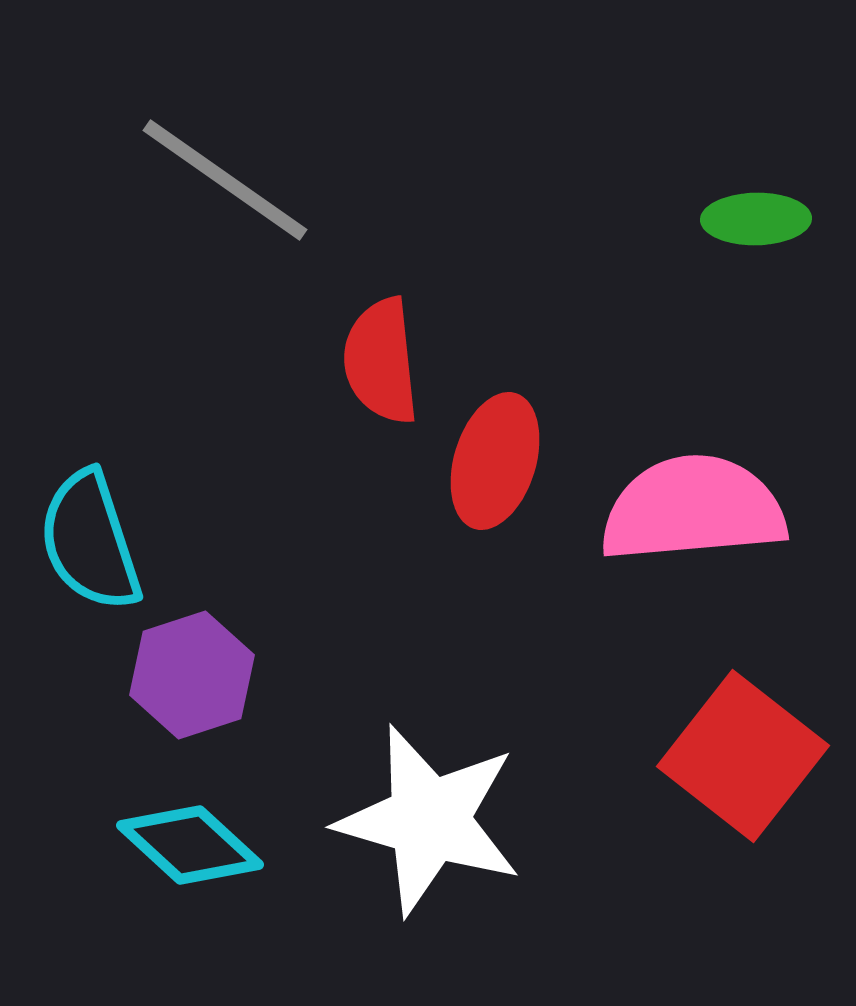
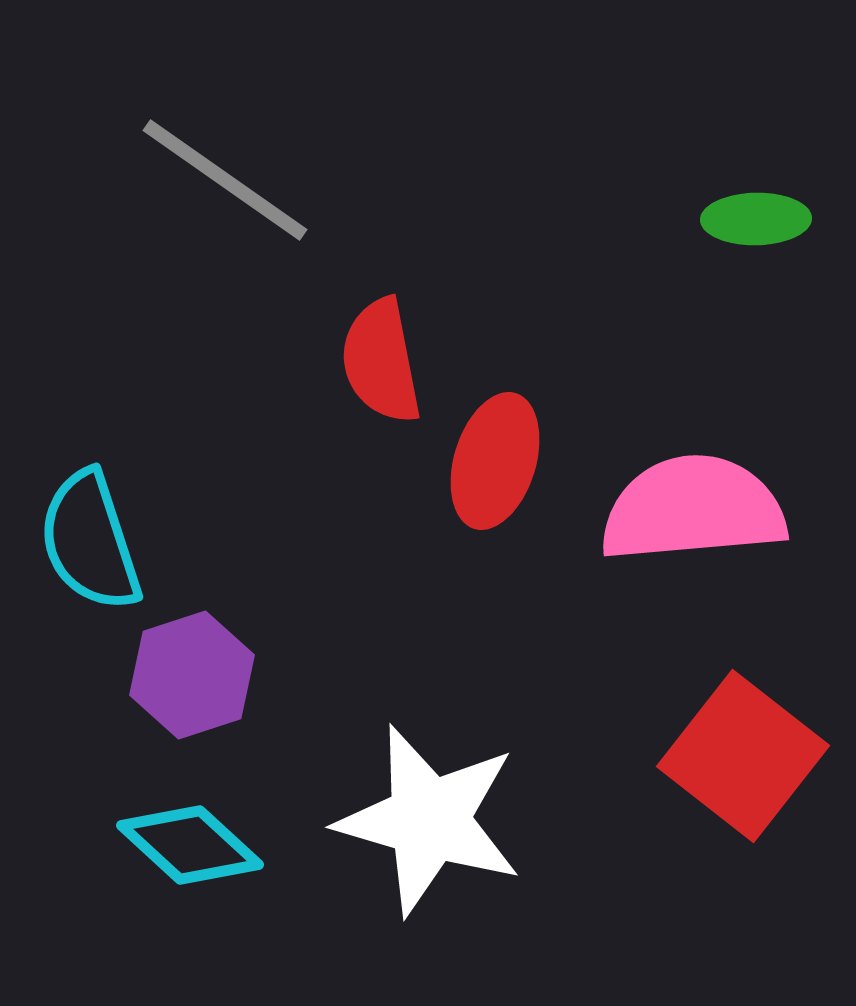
red semicircle: rotated 5 degrees counterclockwise
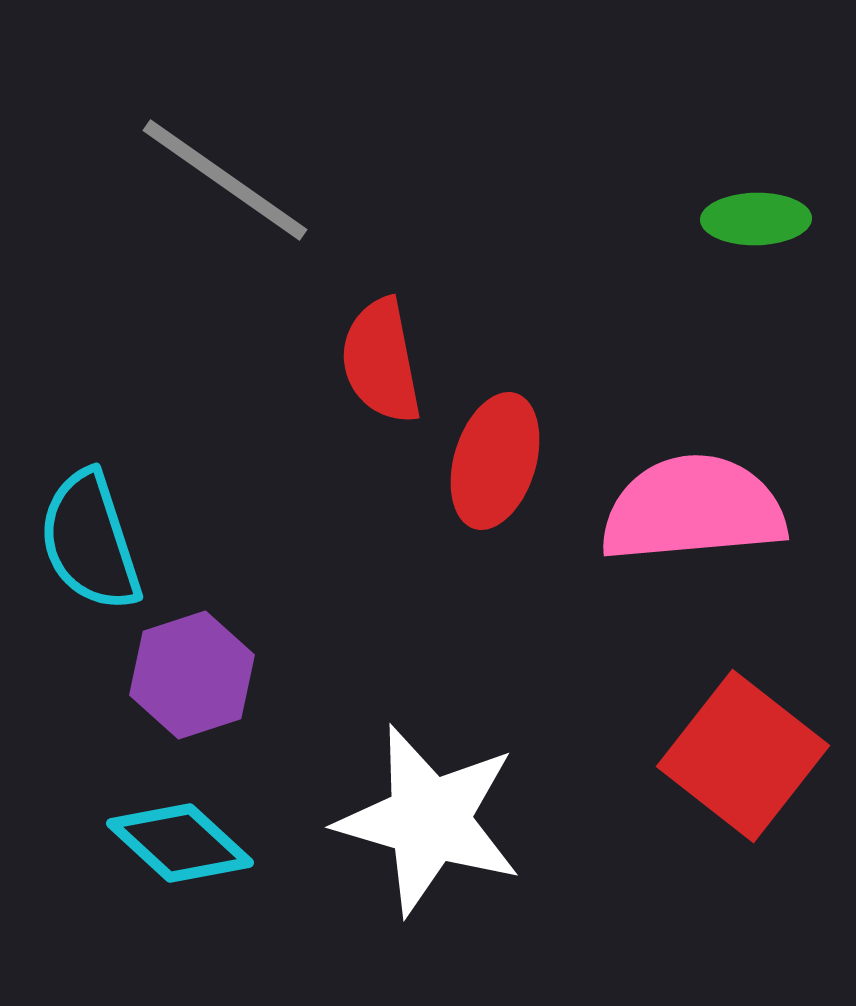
cyan diamond: moved 10 px left, 2 px up
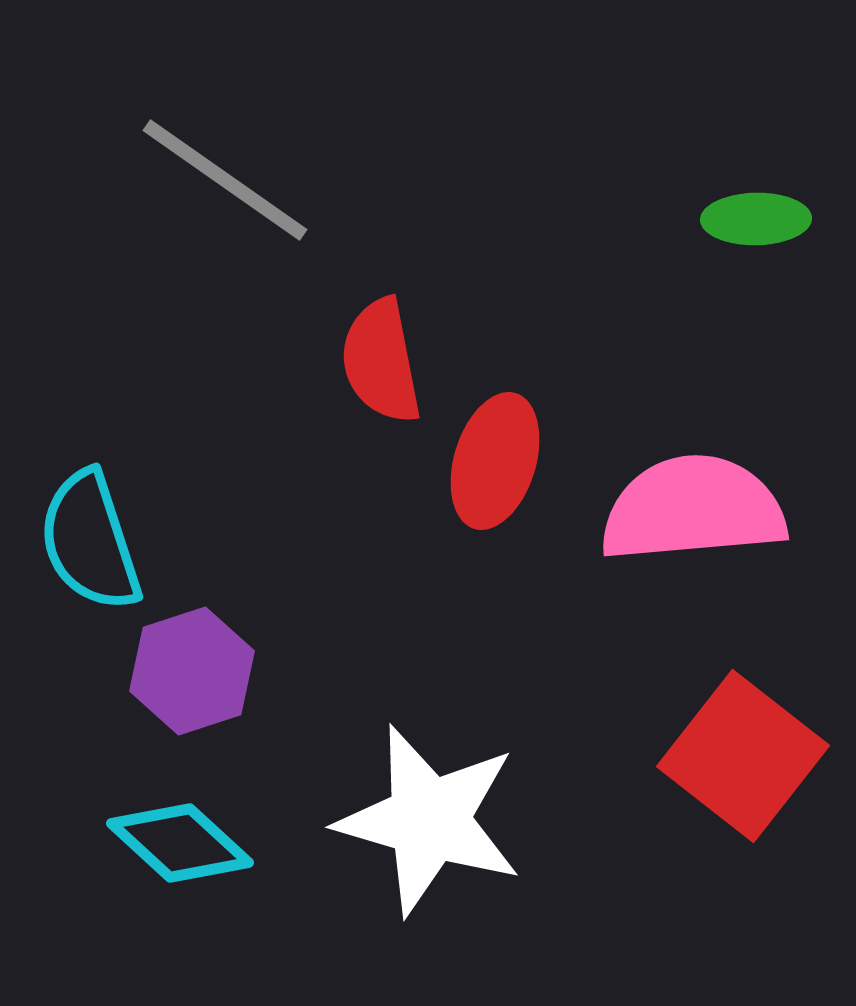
purple hexagon: moved 4 px up
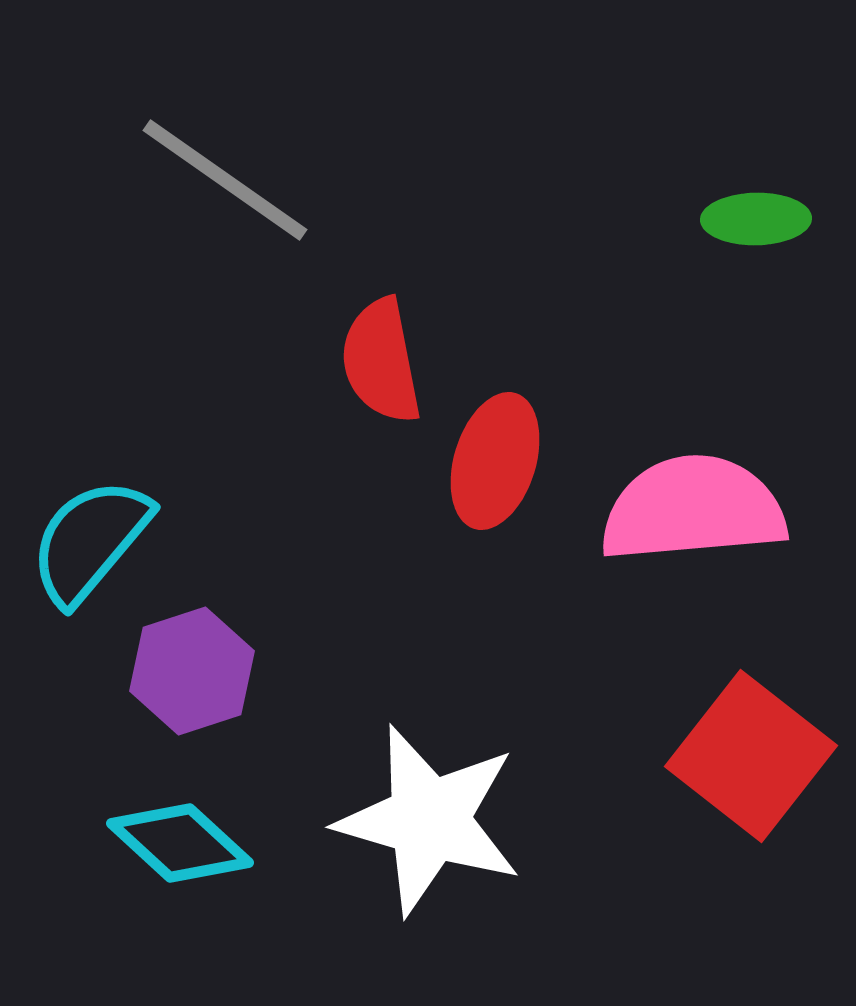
cyan semicircle: rotated 58 degrees clockwise
red square: moved 8 px right
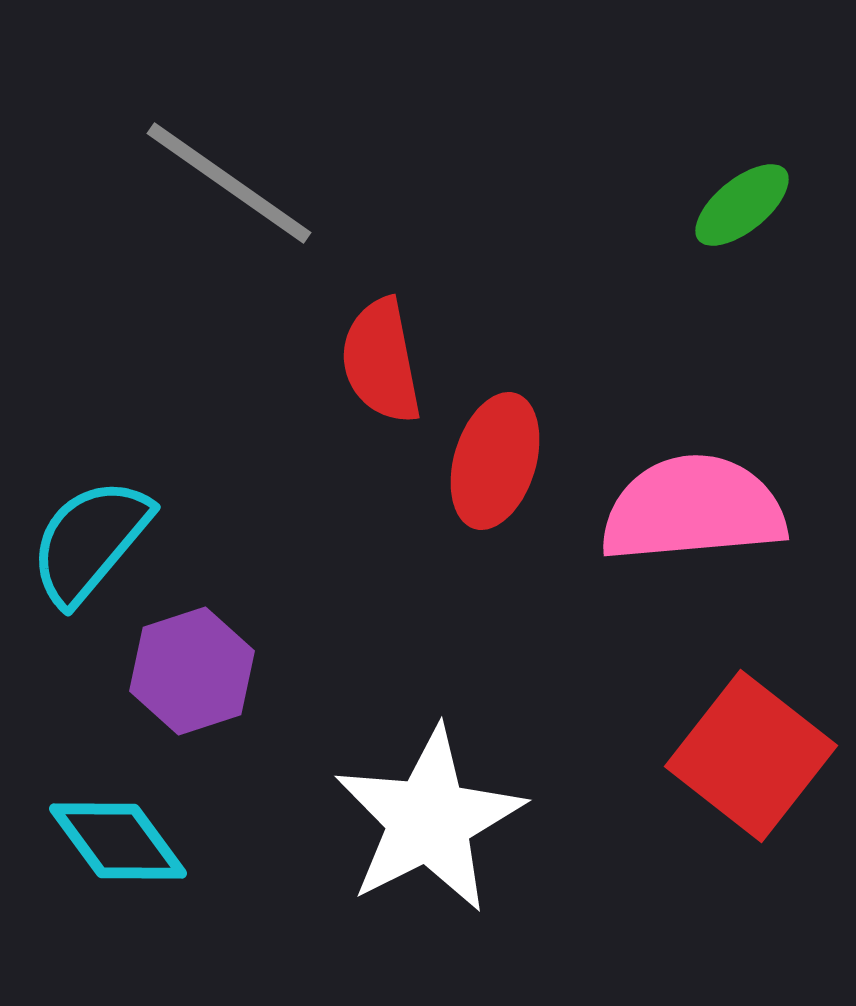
gray line: moved 4 px right, 3 px down
green ellipse: moved 14 px left, 14 px up; rotated 38 degrees counterclockwise
white star: rotated 29 degrees clockwise
cyan diamond: moved 62 px left, 2 px up; rotated 11 degrees clockwise
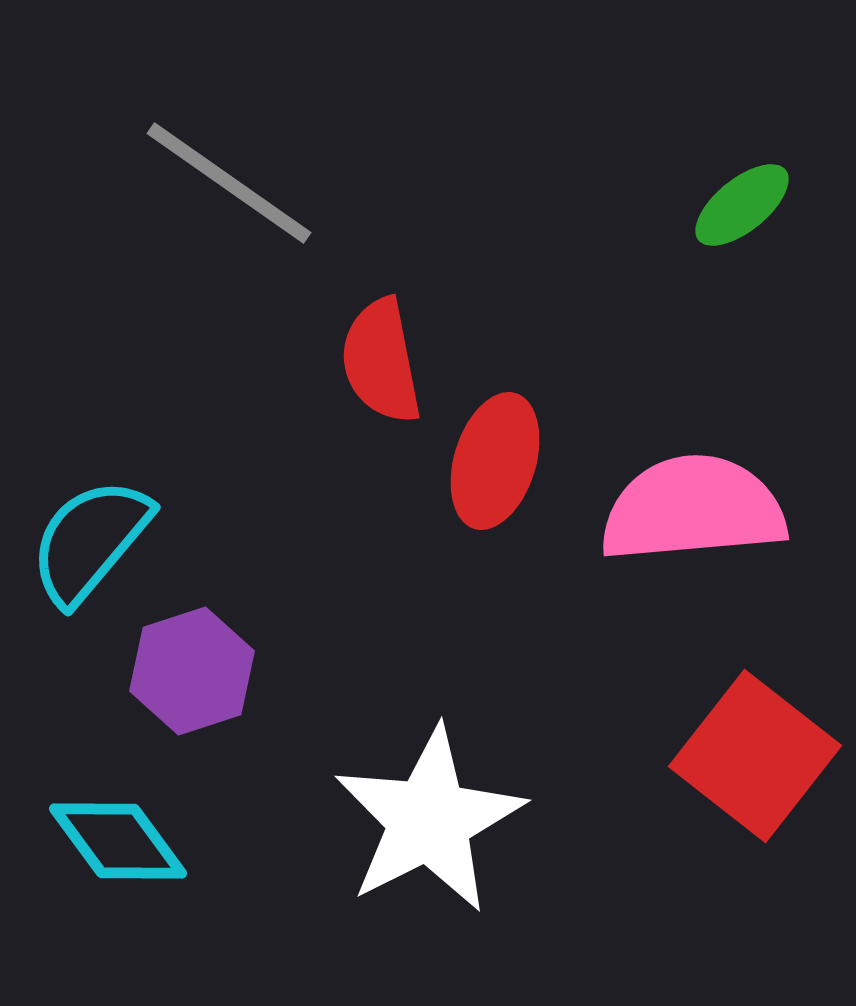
red square: moved 4 px right
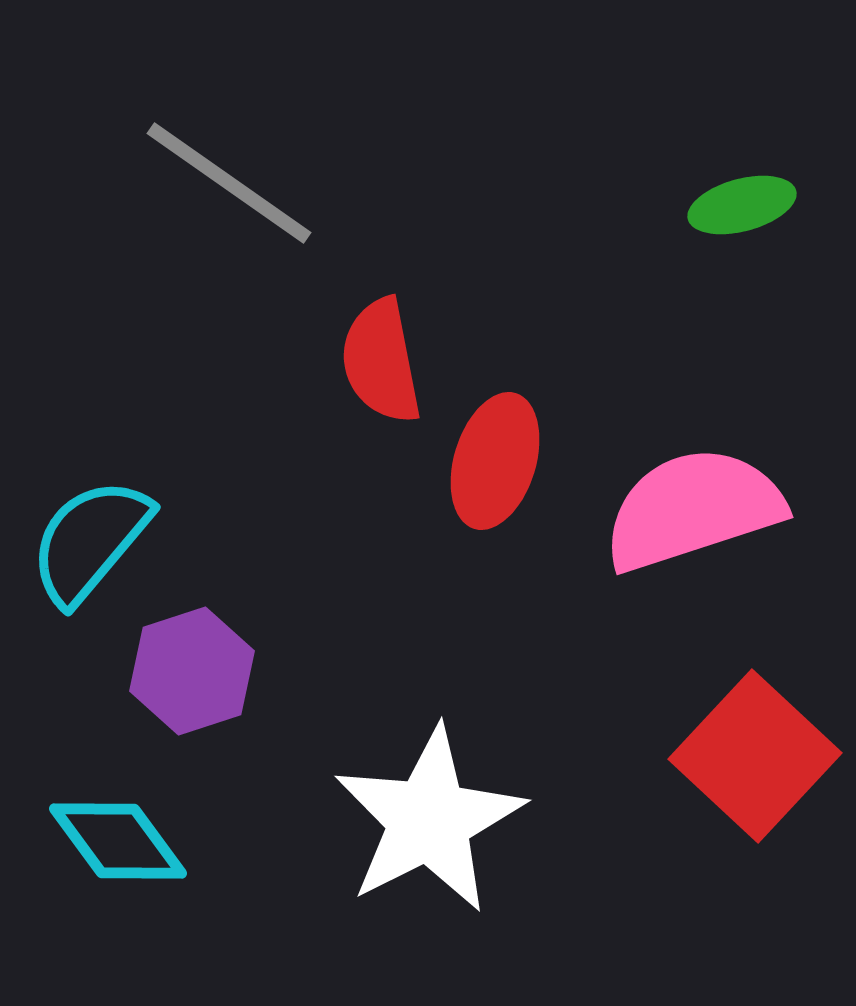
green ellipse: rotated 24 degrees clockwise
pink semicircle: rotated 13 degrees counterclockwise
red square: rotated 5 degrees clockwise
